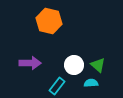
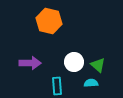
white circle: moved 3 px up
cyan rectangle: rotated 42 degrees counterclockwise
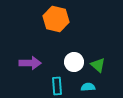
orange hexagon: moved 7 px right, 2 px up
cyan semicircle: moved 3 px left, 4 px down
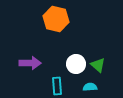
white circle: moved 2 px right, 2 px down
cyan semicircle: moved 2 px right
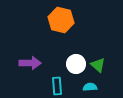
orange hexagon: moved 5 px right, 1 px down
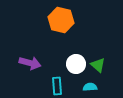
purple arrow: rotated 15 degrees clockwise
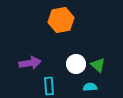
orange hexagon: rotated 25 degrees counterclockwise
purple arrow: rotated 25 degrees counterclockwise
cyan rectangle: moved 8 px left
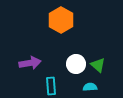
orange hexagon: rotated 20 degrees counterclockwise
cyan rectangle: moved 2 px right
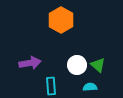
white circle: moved 1 px right, 1 px down
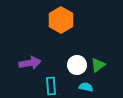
green triangle: rotated 42 degrees clockwise
cyan semicircle: moved 4 px left; rotated 16 degrees clockwise
